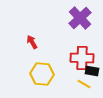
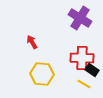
purple cross: rotated 15 degrees counterclockwise
black rectangle: moved 1 px up; rotated 24 degrees clockwise
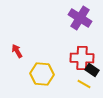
red arrow: moved 15 px left, 9 px down
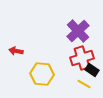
purple cross: moved 2 px left, 13 px down; rotated 15 degrees clockwise
red arrow: moved 1 px left; rotated 48 degrees counterclockwise
red cross: rotated 20 degrees counterclockwise
